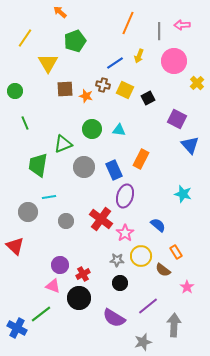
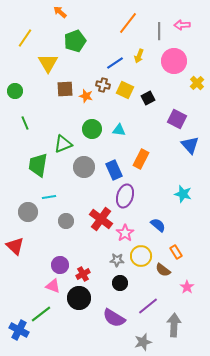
orange line at (128, 23): rotated 15 degrees clockwise
blue cross at (17, 328): moved 2 px right, 2 px down
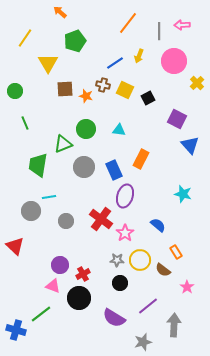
green circle at (92, 129): moved 6 px left
gray circle at (28, 212): moved 3 px right, 1 px up
yellow circle at (141, 256): moved 1 px left, 4 px down
blue cross at (19, 330): moved 3 px left; rotated 12 degrees counterclockwise
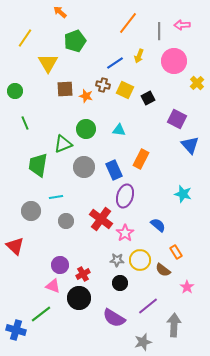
cyan line at (49, 197): moved 7 px right
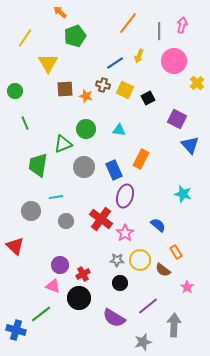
pink arrow at (182, 25): rotated 105 degrees clockwise
green pentagon at (75, 41): moved 5 px up
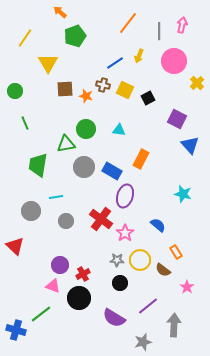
green triangle at (63, 144): moved 3 px right; rotated 12 degrees clockwise
blue rectangle at (114, 170): moved 2 px left, 1 px down; rotated 36 degrees counterclockwise
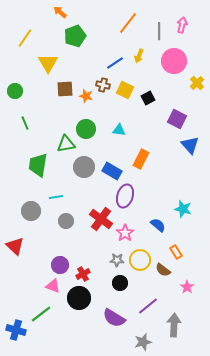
cyan star at (183, 194): moved 15 px down
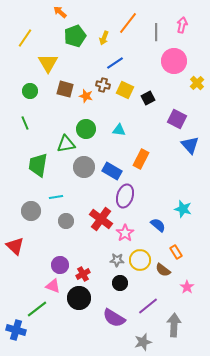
gray line at (159, 31): moved 3 px left, 1 px down
yellow arrow at (139, 56): moved 35 px left, 18 px up
brown square at (65, 89): rotated 18 degrees clockwise
green circle at (15, 91): moved 15 px right
green line at (41, 314): moved 4 px left, 5 px up
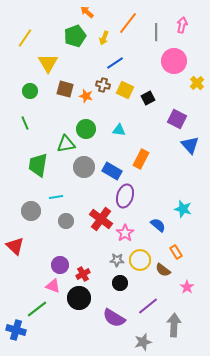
orange arrow at (60, 12): moved 27 px right
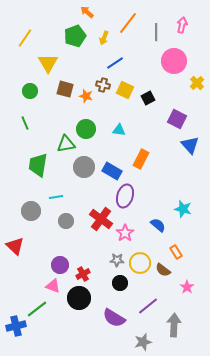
yellow circle at (140, 260): moved 3 px down
blue cross at (16, 330): moved 4 px up; rotated 30 degrees counterclockwise
